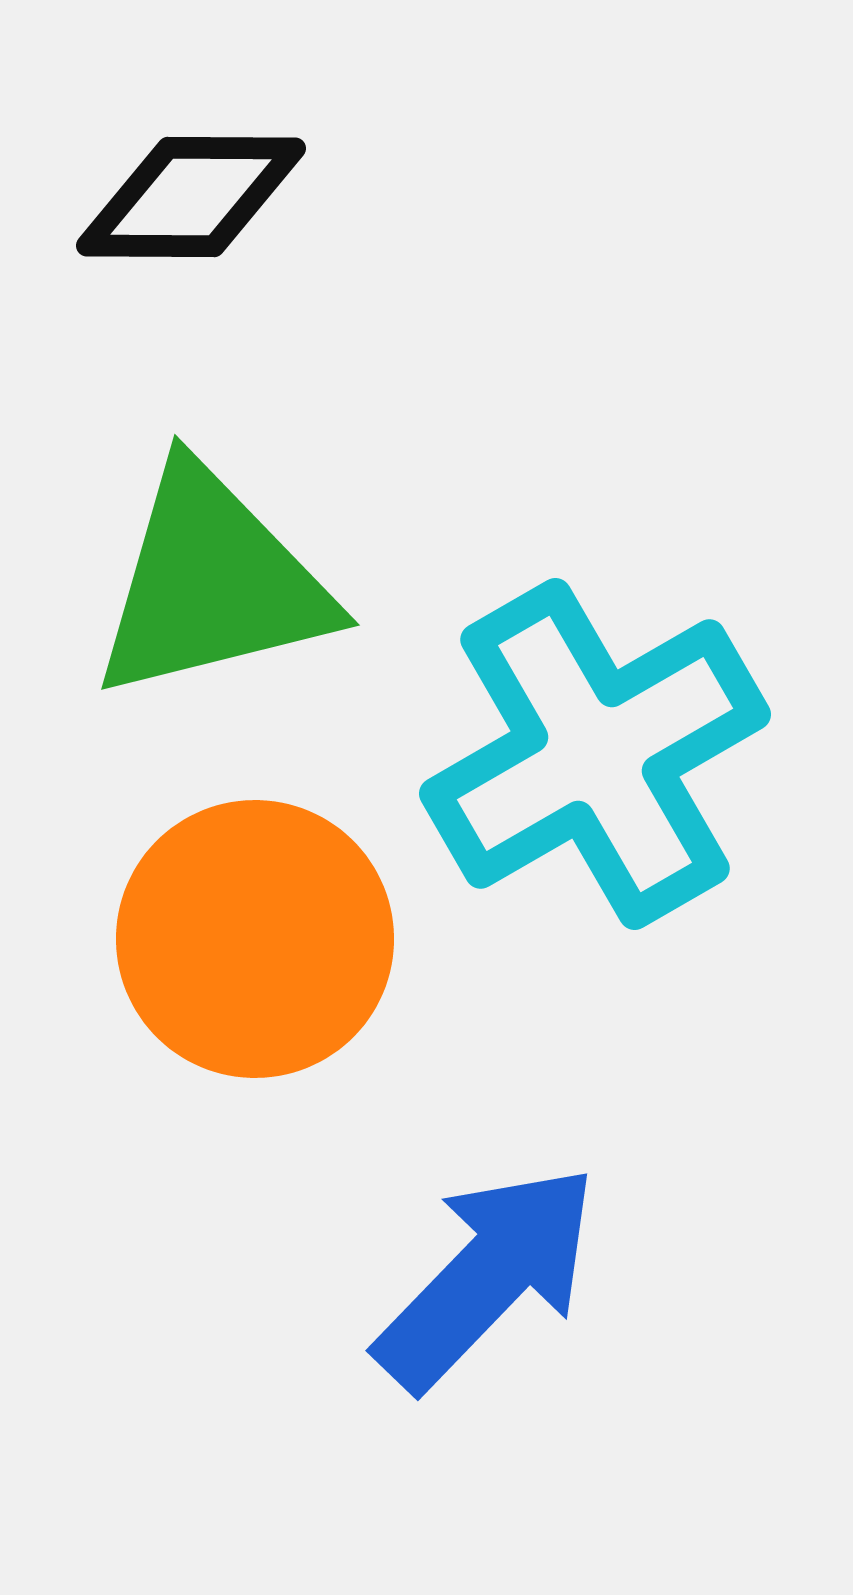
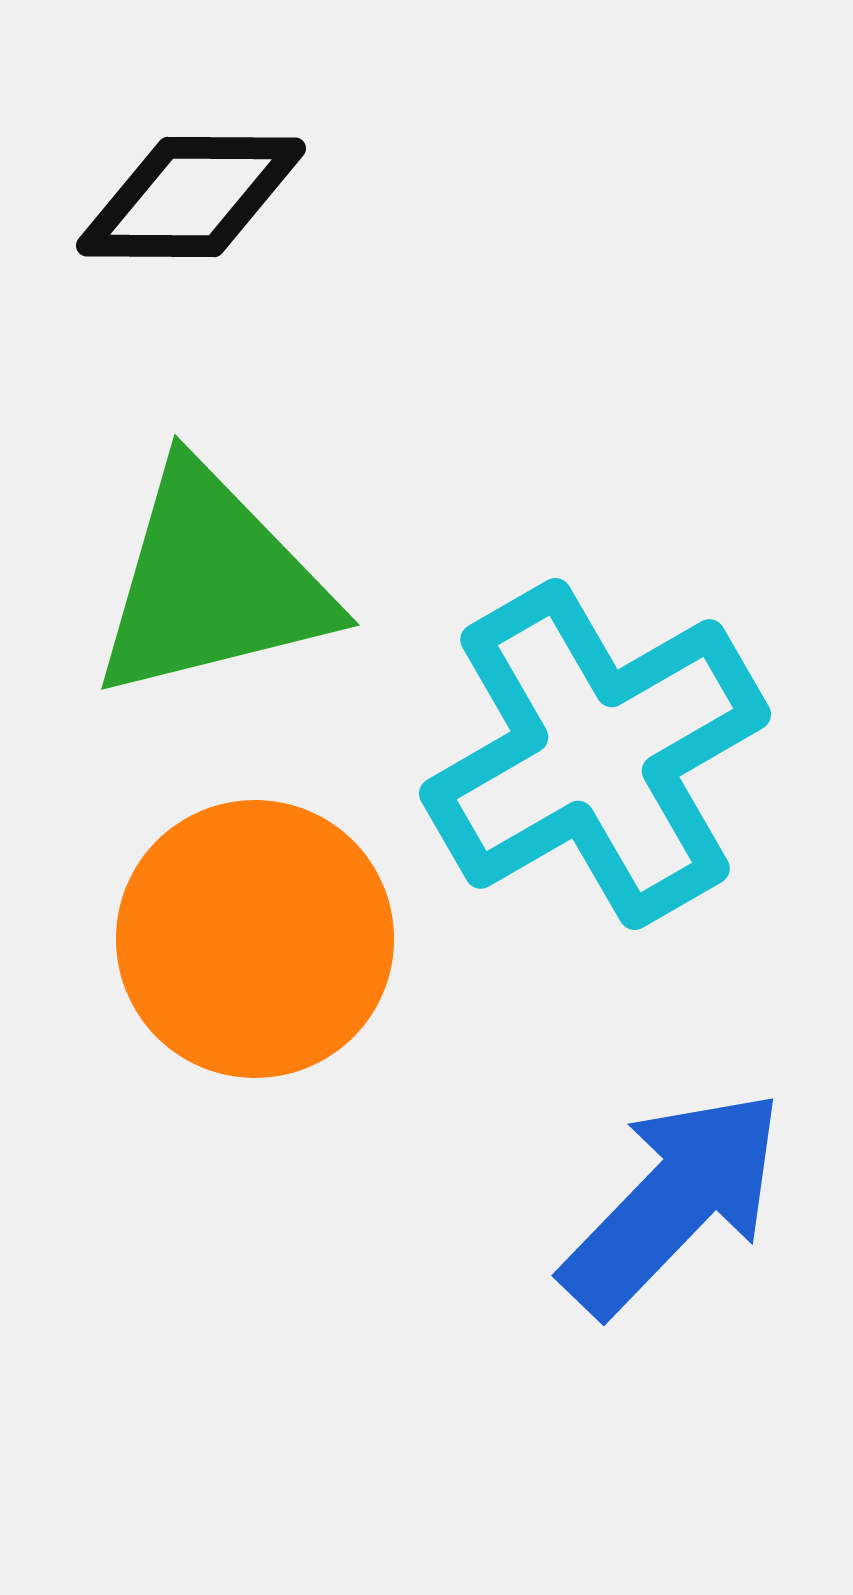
blue arrow: moved 186 px right, 75 px up
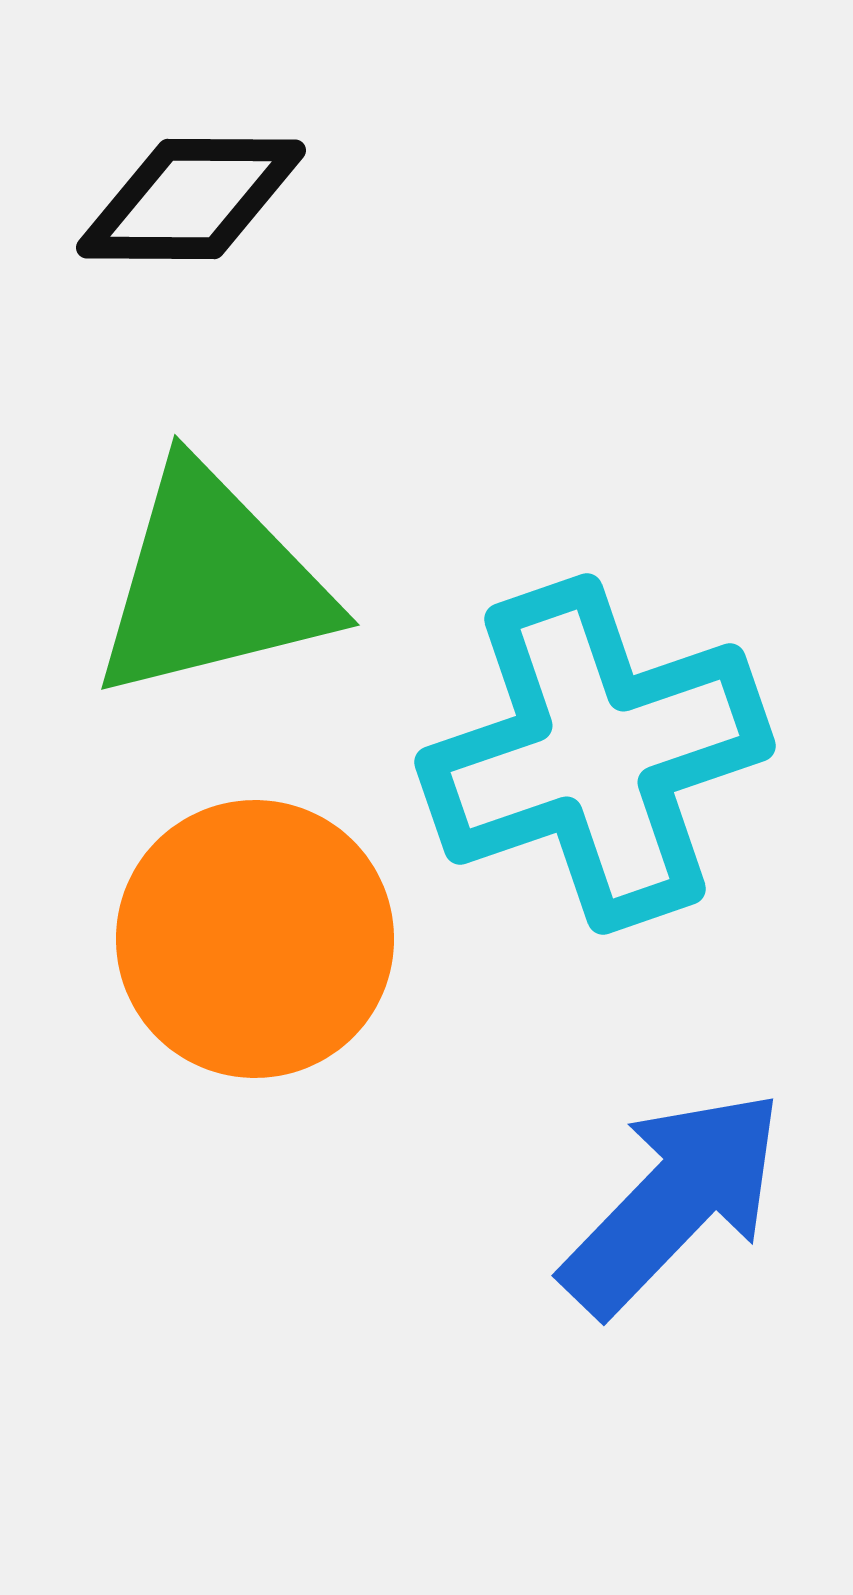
black diamond: moved 2 px down
cyan cross: rotated 11 degrees clockwise
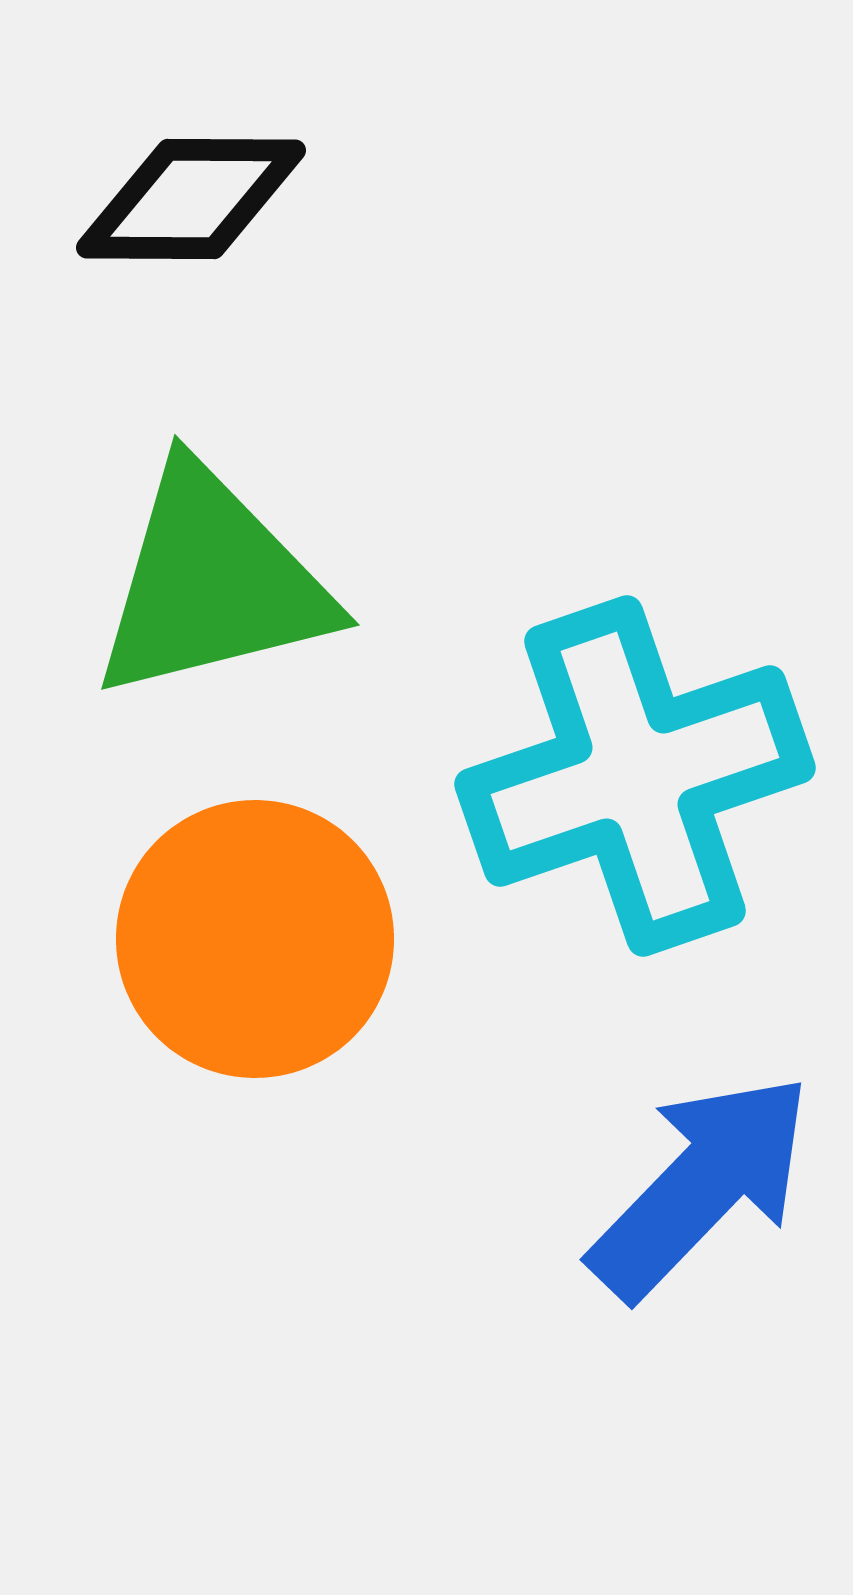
cyan cross: moved 40 px right, 22 px down
blue arrow: moved 28 px right, 16 px up
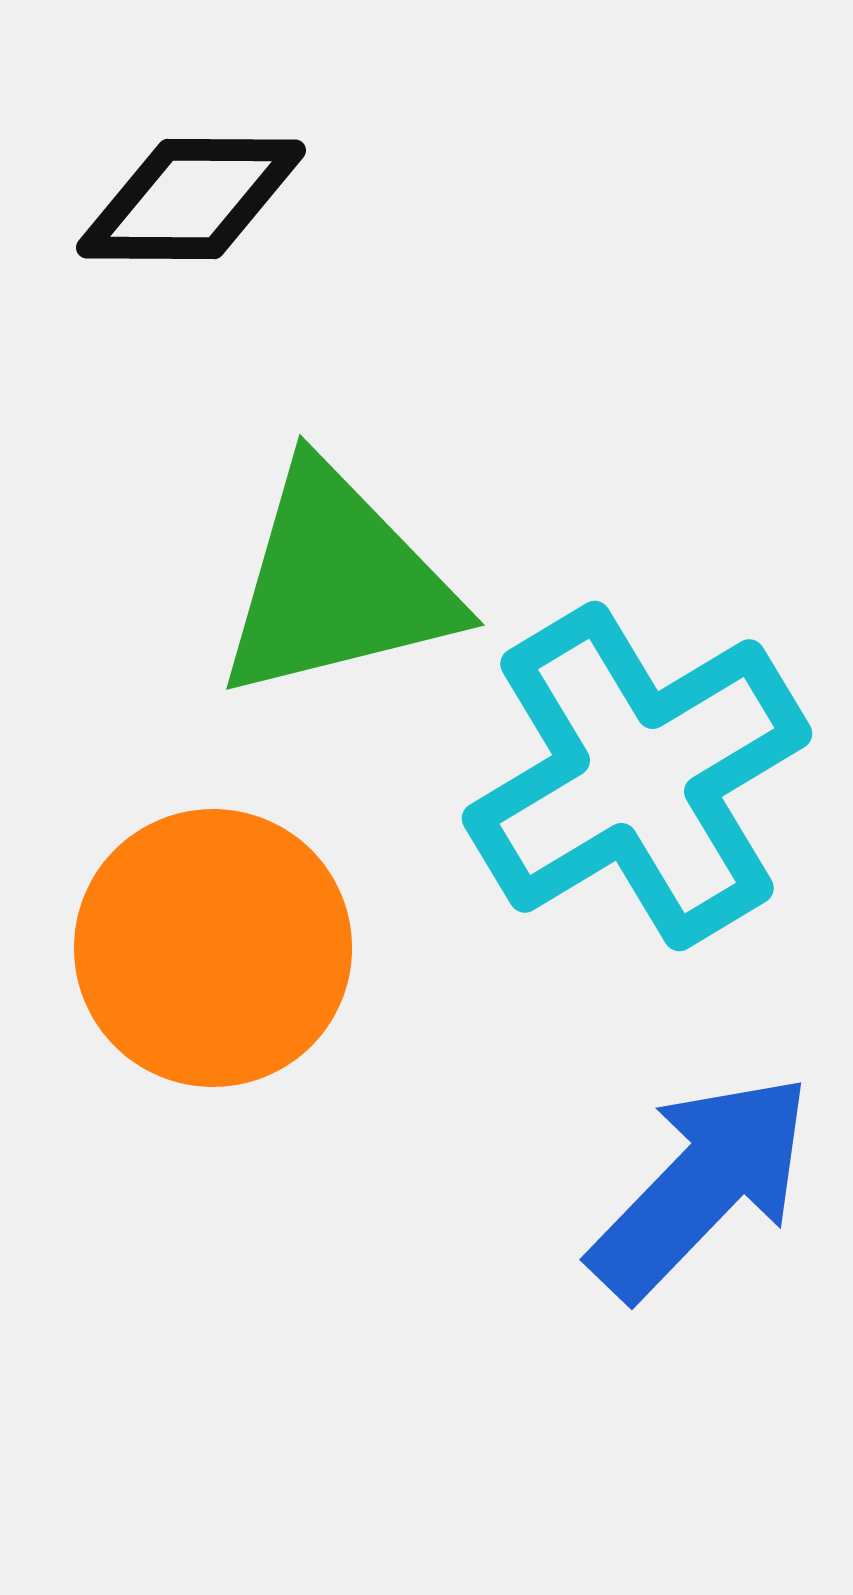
green triangle: moved 125 px right
cyan cross: moved 2 px right; rotated 12 degrees counterclockwise
orange circle: moved 42 px left, 9 px down
